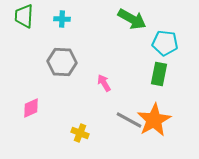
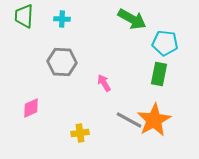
yellow cross: rotated 30 degrees counterclockwise
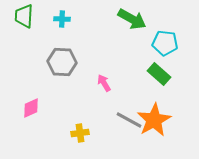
green rectangle: rotated 60 degrees counterclockwise
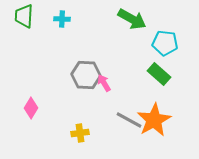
gray hexagon: moved 24 px right, 13 px down
pink diamond: rotated 35 degrees counterclockwise
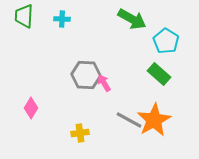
cyan pentagon: moved 1 px right, 2 px up; rotated 25 degrees clockwise
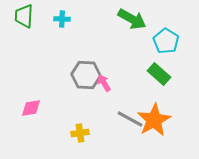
pink diamond: rotated 50 degrees clockwise
gray line: moved 1 px right, 1 px up
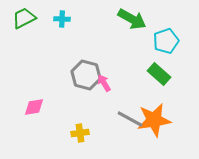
green trapezoid: moved 2 px down; rotated 60 degrees clockwise
cyan pentagon: rotated 20 degrees clockwise
gray hexagon: rotated 12 degrees clockwise
pink diamond: moved 3 px right, 1 px up
orange star: rotated 20 degrees clockwise
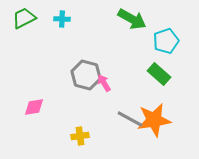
yellow cross: moved 3 px down
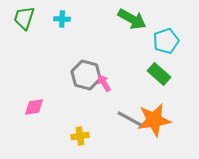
green trapezoid: rotated 45 degrees counterclockwise
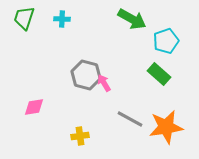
orange star: moved 12 px right, 7 px down
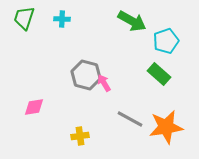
green arrow: moved 2 px down
